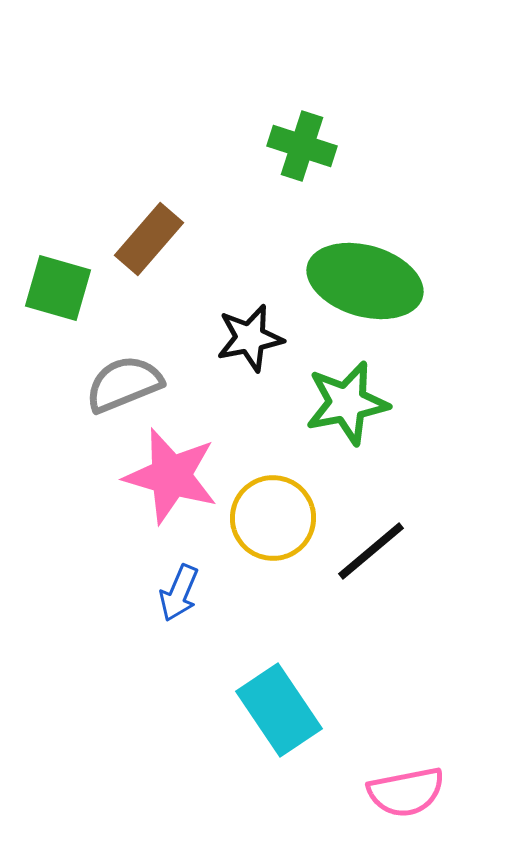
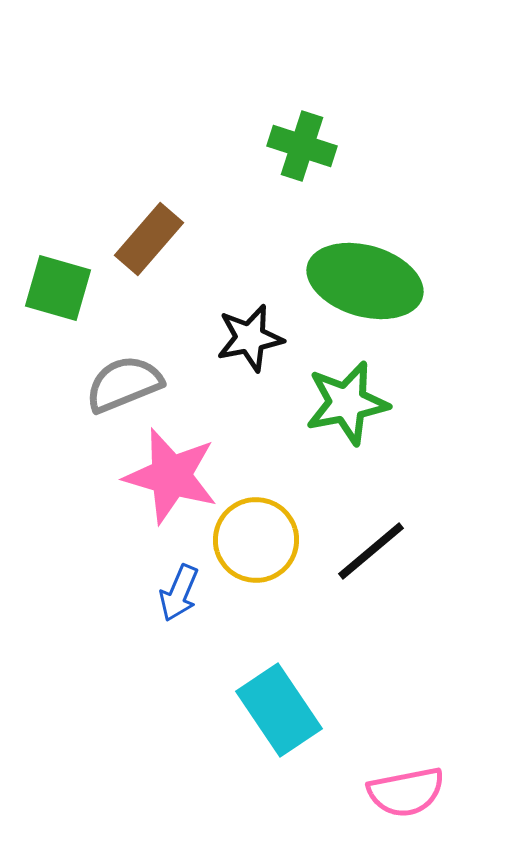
yellow circle: moved 17 px left, 22 px down
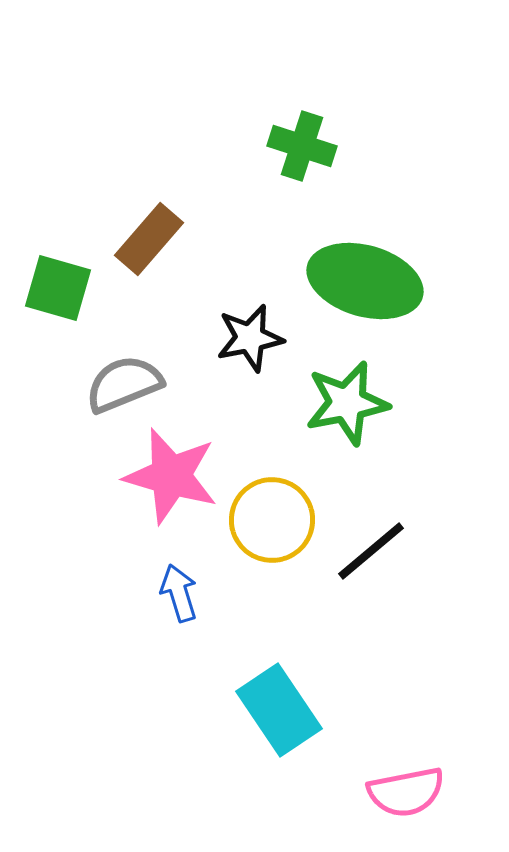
yellow circle: moved 16 px right, 20 px up
blue arrow: rotated 140 degrees clockwise
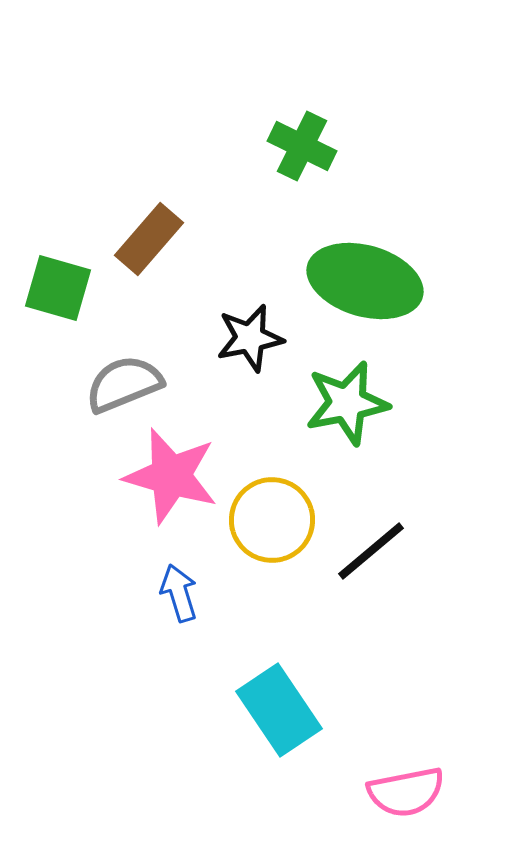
green cross: rotated 8 degrees clockwise
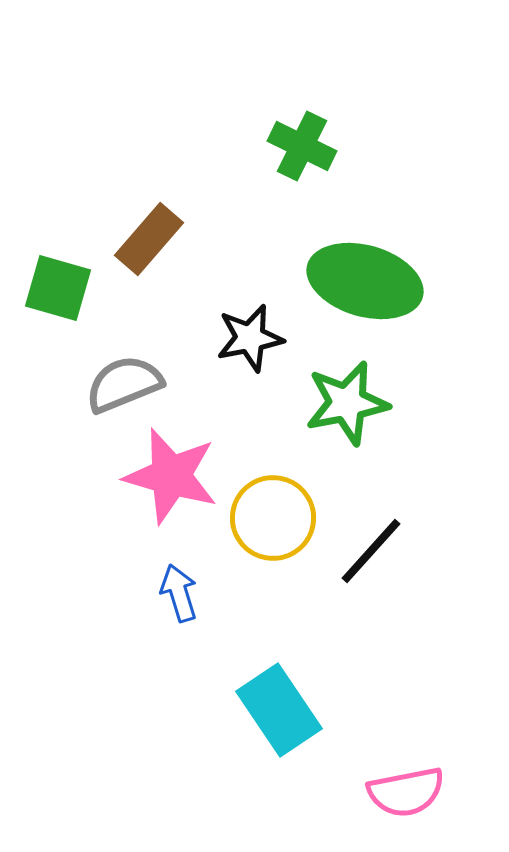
yellow circle: moved 1 px right, 2 px up
black line: rotated 8 degrees counterclockwise
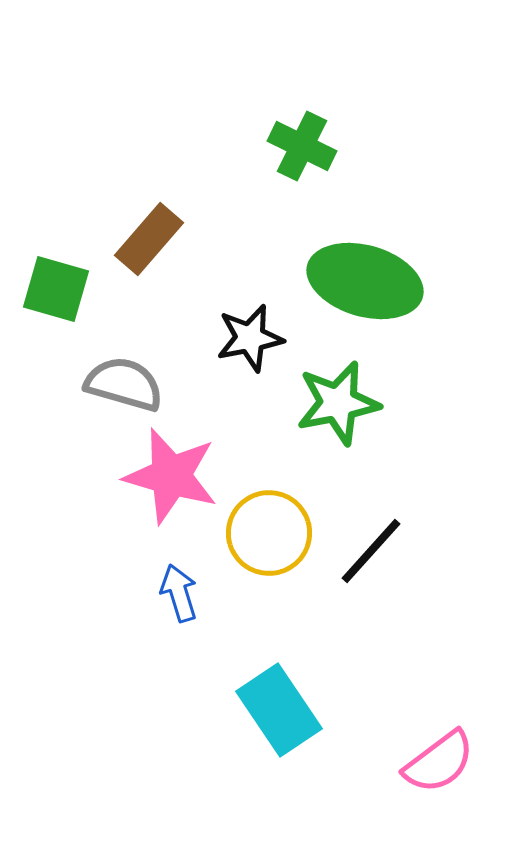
green square: moved 2 px left, 1 px down
gray semicircle: rotated 38 degrees clockwise
green star: moved 9 px left
yellow circle: moved 4 px left, 15 px down
pink semicircle: moved 33 px right, 30 px up; rotated 26 degrees counterclockwise
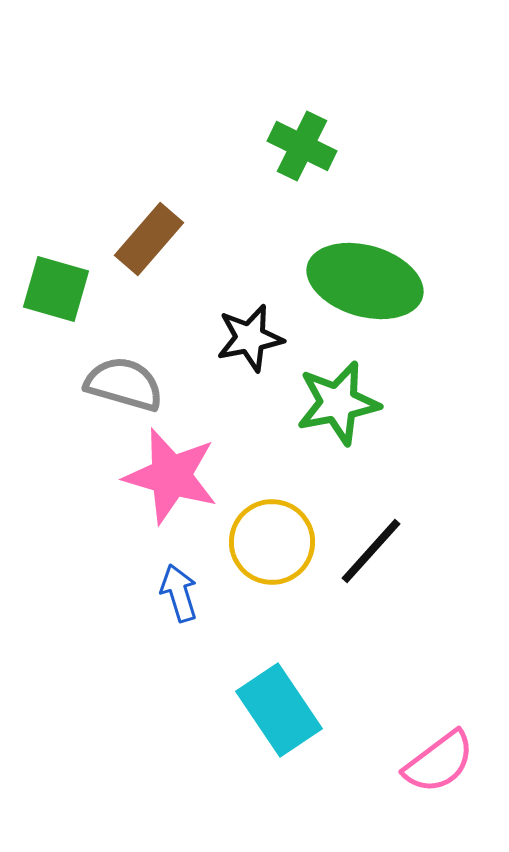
yellow circle: moved 3 px right, 9 px down
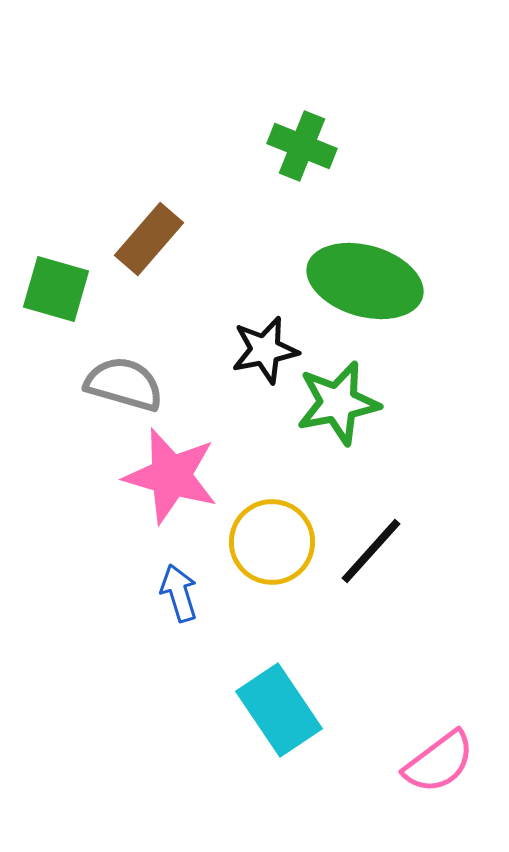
green cross: rotated 4 degrees counterclockwise
black star: moved 15 px right, 12 px down
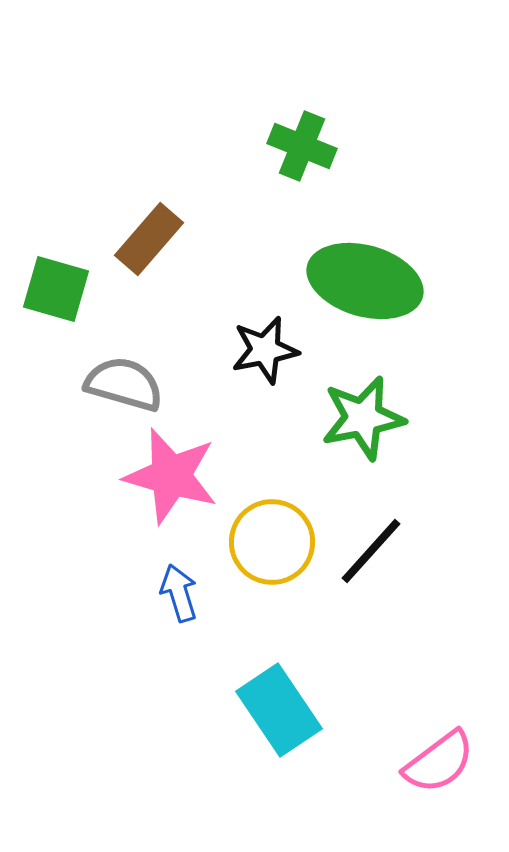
green star: moved 25 px right, 15 px down
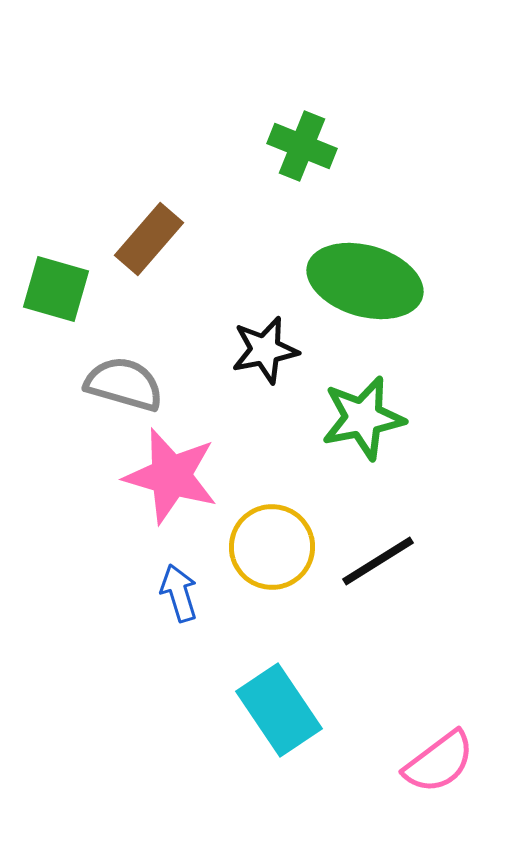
yellow circle: moved 5 px down
black line: moved 7 px right, 10 px down; rotated 16 degrees clockwise
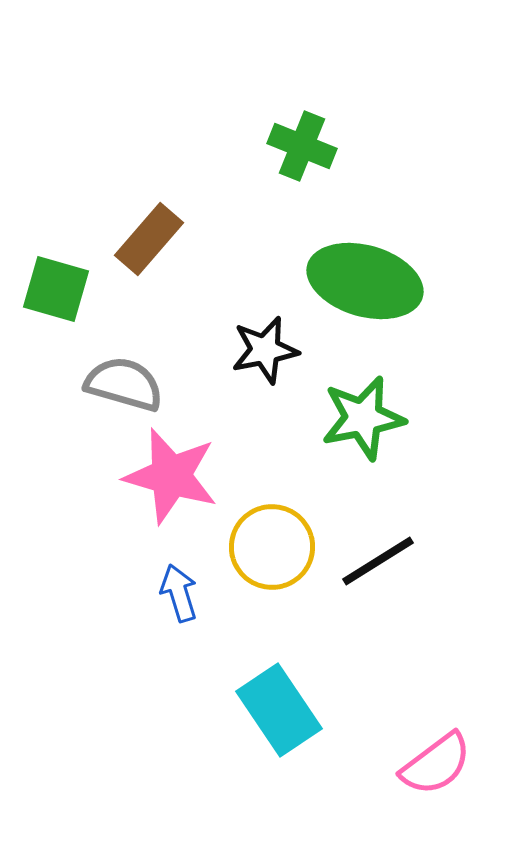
pink semicircle: moved 3 px left, 2 px down
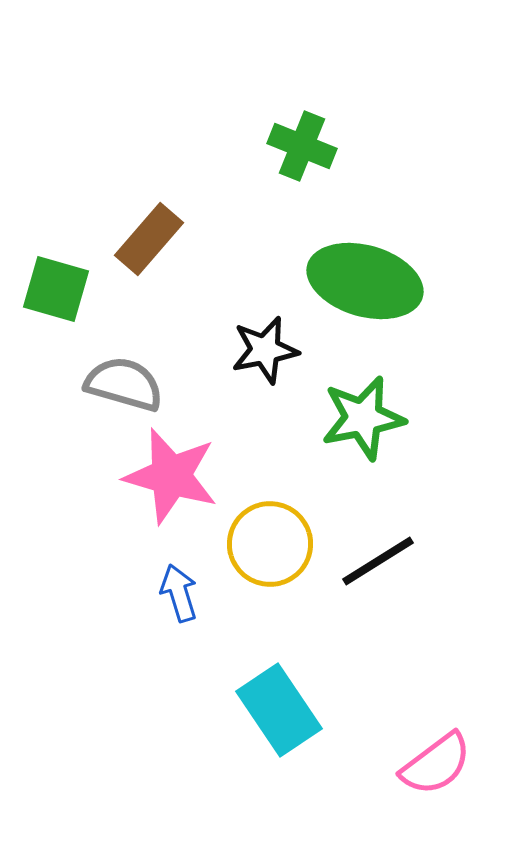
yellow circle: moved 2 px left, 3 px up
